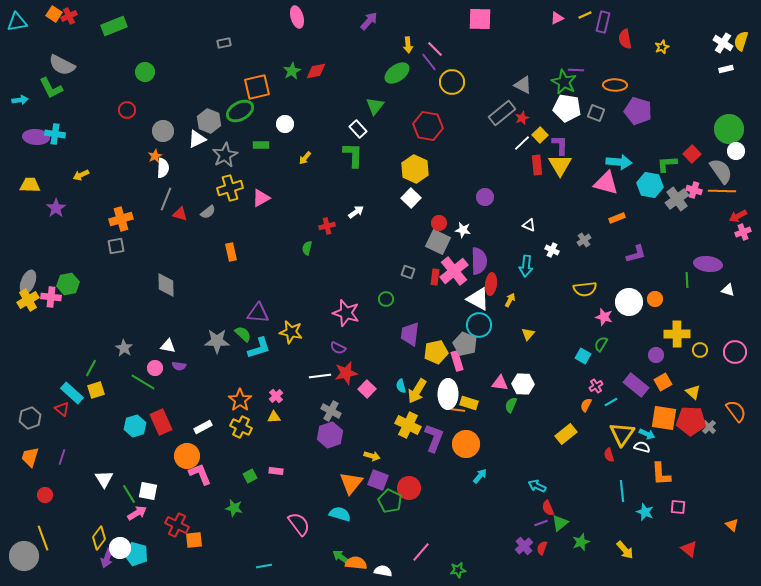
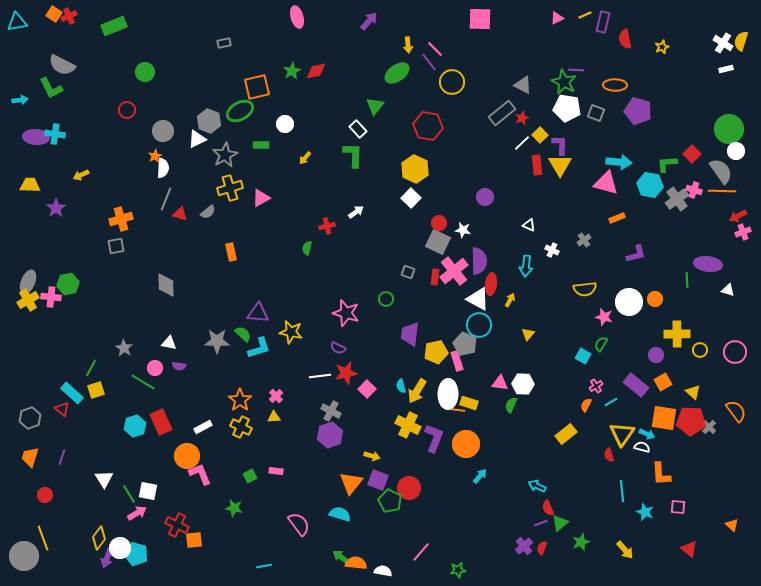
white triangle at (168, 346): moved 1 px right, 3 px up
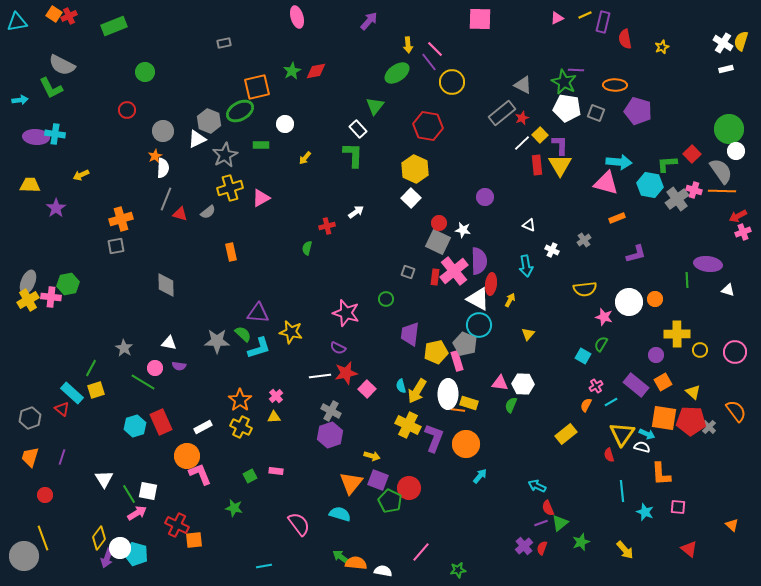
cyan arrow at (526, 266): rotated 15 degrees counterclockwise
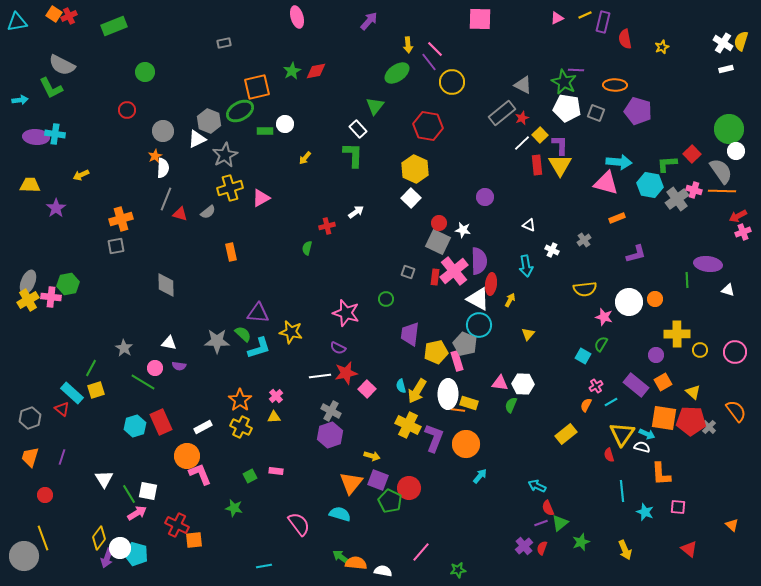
green rectangle at (261, 145): moved 4 px right, 14 px up
yellow arrow at (625, 550): rotated 18 degrees clockwise
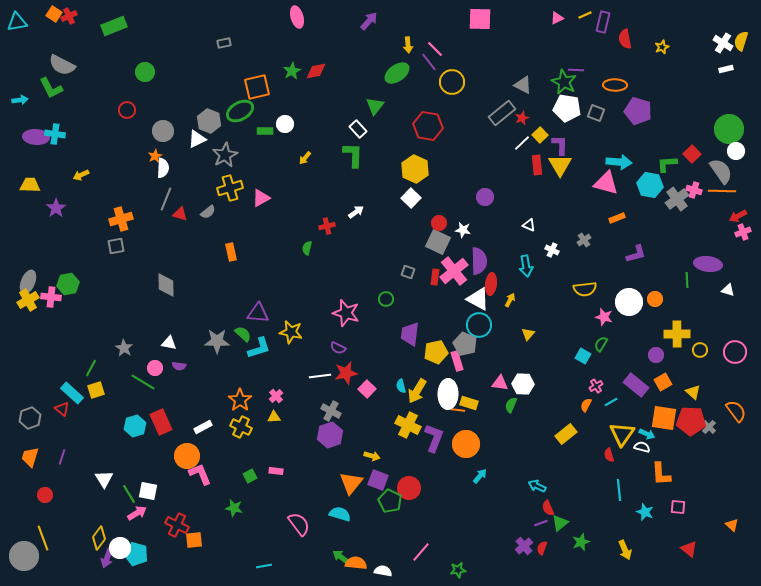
cyan line at (622, 491): moved 3 px left, 1 px up
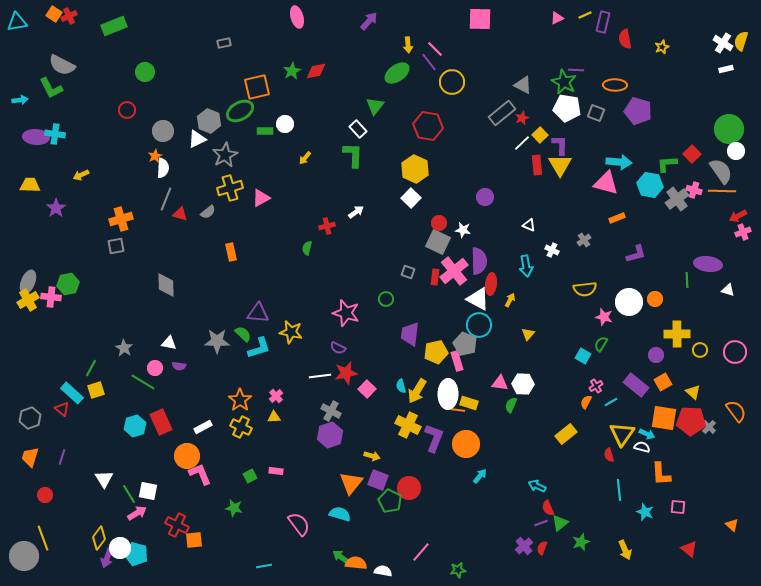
orange semicircle at (586, 405): moved 3 px up
